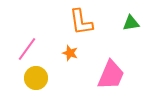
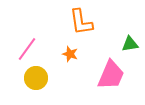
green triangle: moved 1 px left, 21 px down
orange star: moved 1 px down
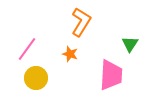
orange L-shape: rotated 140 degrees counterclockwise
green triangle: rotated 48 degrees counterclockwise
pink trapezoid: rotated 20 degrees counterclockwise
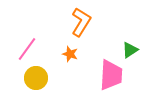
green triangle: moved 6 px down; rotated 24 degrees clockwise
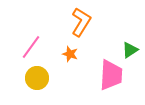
pink line: moved 4 px right, 2 px up
yellow circle: moved 1 px right
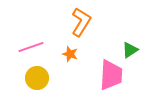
pink line: rotated 35 degrees clockwise
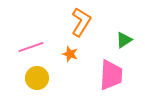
green triangle: moved 6 px left, 10 px up
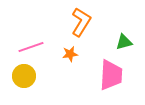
green triangle: moved 2 px down; rotated 18 degrees clockwise
orange star: rotated 28 degrees counterclockwise
yellow circle: moved 13 px left, 2 px up
